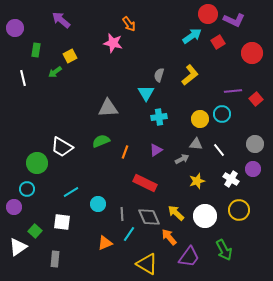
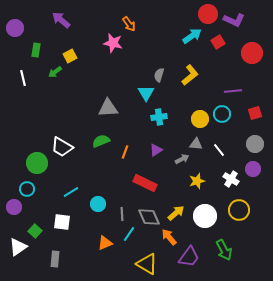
red square at (256, 99): moved 1 px left, 14 px down; rotated 24 degrees clockwise
yellow arrow at (176, 213): rotated 96 degrees clockwise
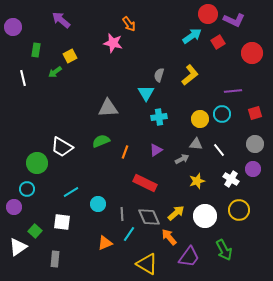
purple circle at (15, 28): moved 2 px left, 1 px up
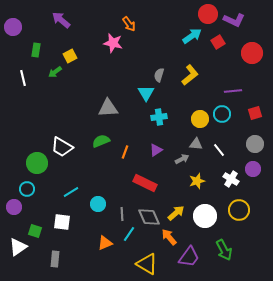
green square at (35, 231): rotated 24 degrees counterclockwise
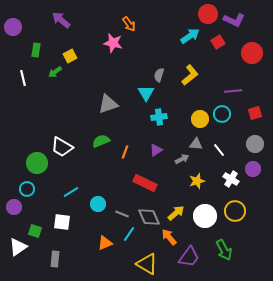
cyan arrow at (192, 36): moved 2 px left
gray triangle at (108, 108): moved 4 px up; rotated 15 degrees counterclockwise
yellow circle at (239, 210): moved 4 px left, 1 px down
gray line at (122, 214): rotated 64 degrees counterclockwise
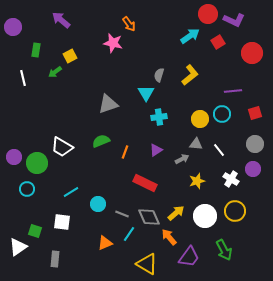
purple circle at (14, 207): moved 50 px up
